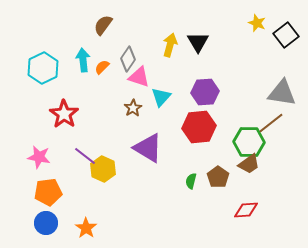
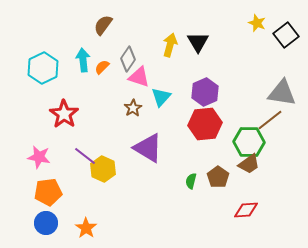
purple hexagon: rotated 20 degrees counterclockwise
brown line: moved 1 px left, 3 px up
red hexagon: moved 6 px right, 3 px up
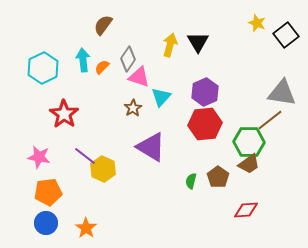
purple triangle: moved 3 px right, 1 px up
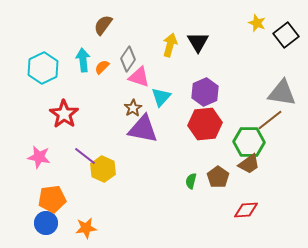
purple triangle: moved 8 px left, 18 px up; rotated 20 degrees counterclockwise
orange pentagon: moved 4 px right, 7 px down
orange star: rotated 30 degrees clockwise
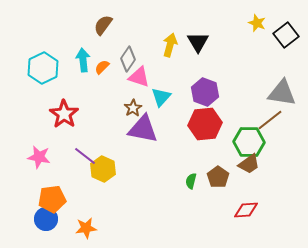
purple hexagon: rotated 16 degrees counterclockwise
blue circle: moved 4 px up
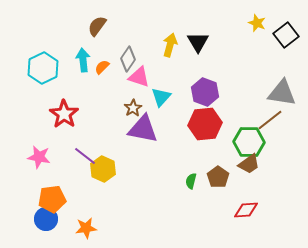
brown semicircle: moved 6 px left, 1 px down
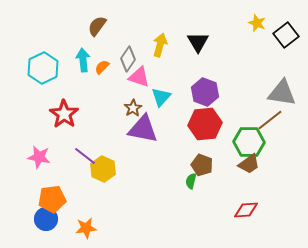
yellow arrow: moved 10 px left
brown pentagon: moved 16 px left, 12 px up; rotated 15 degrees counterclockwise
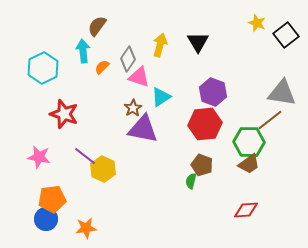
cyan arrow: moved 9 px up
purple hexagon: moved 8 px right
cyan triangle: rotated 15 degrees clockwise
red star: rotated 16 degrees counterclockwise
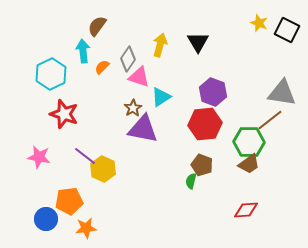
yellow star: moved 2 px right
black square: moved 1 px right, 5 px up; rotated 25 degrees counterclockwise
cyan hexagon: moved 8 px right, 6 px down
orange pentagon: moved 17 px right, 2 px down
